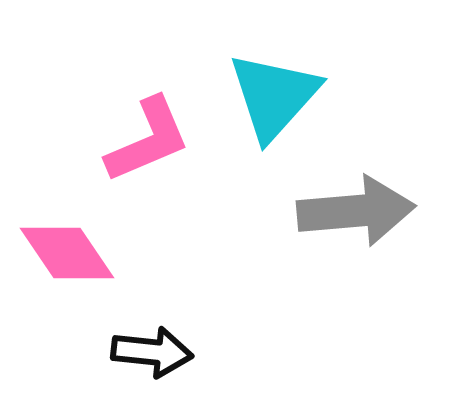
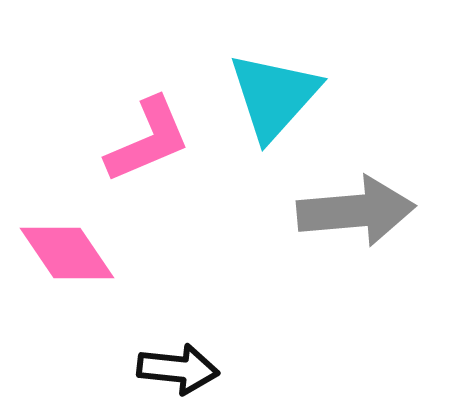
black arrow: moved 26 px right, 17 px down
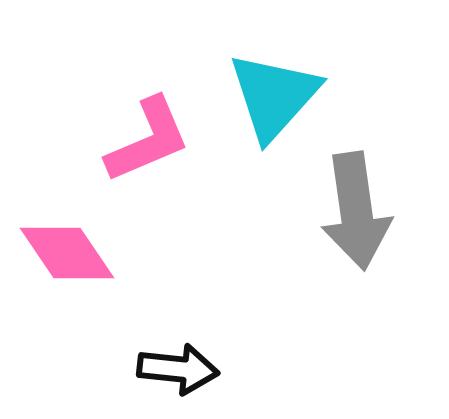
gray arrow: rotated 87 degrees clockwise
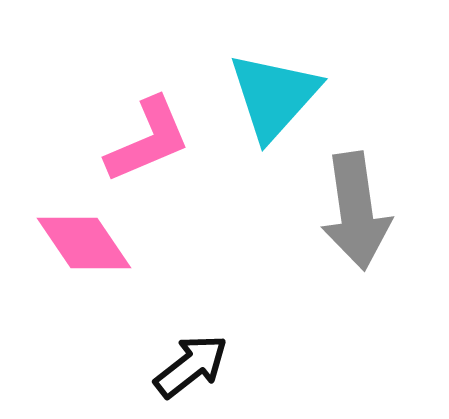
pink diamond: moved 17 px right, 10 px up
black arrow: moved 13 px right, 3 px up; rotated 44 degrees counterclockwise
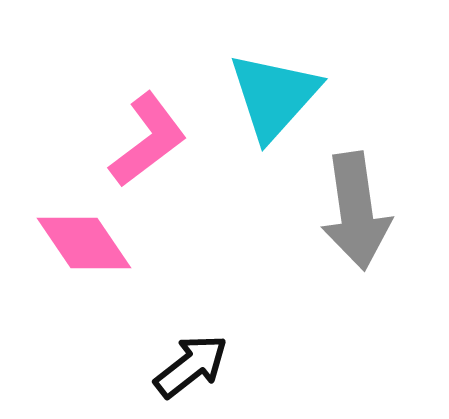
pink L-shape: rotated 14 degrees counterclockwise
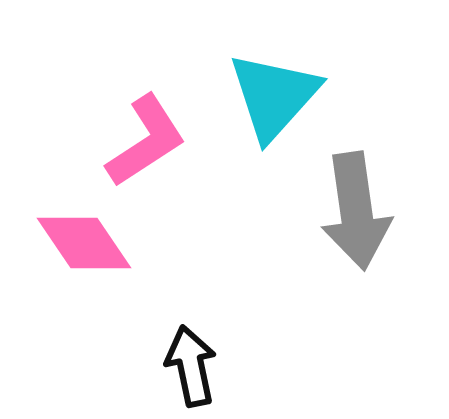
pink L-shape: moved 2 px left, 1 px down; rotated 4 degrees clockwise
black arrow: rotated 64 degrees counterclockwise
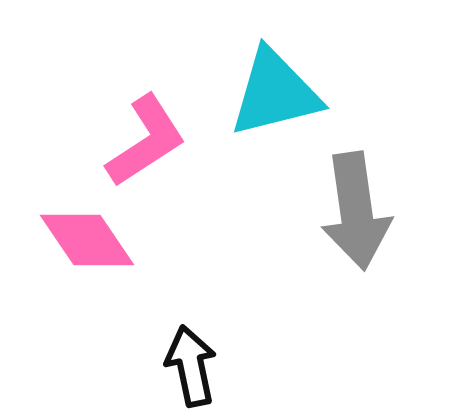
cyan triangle: moved 1 px right, 3 px up; rotated 34 degrees clockwise
pink diamond: moved 3 px right, 3 px up
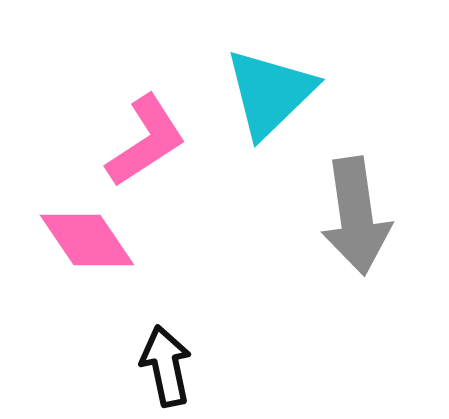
cyan triangle: moved 5 px left; rotated 30 degrees counterclockwise
gray arrow: moved 5 px down
black arrow: moved 25 px left
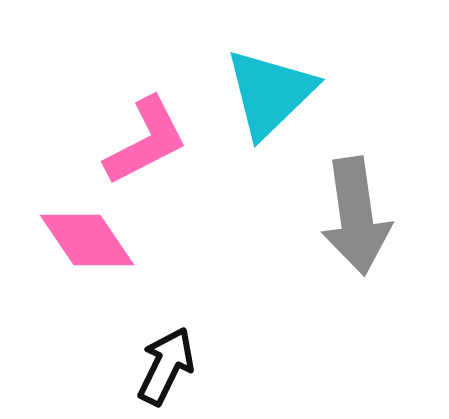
pink L-shape: rotated 6 degrees clockwise
black arrow: rotated 38 degrees clockwise
